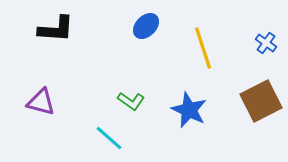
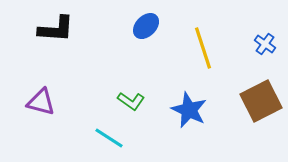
blue cross: moved 1 px left, 1 px down
cyan line: rotated 8 degrees counterclockwise
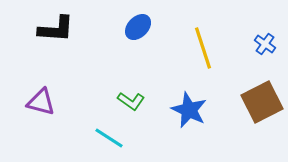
blue ellipse: moved 8 px left, 1 px down
brown square: moved 1 px right, 1 px down
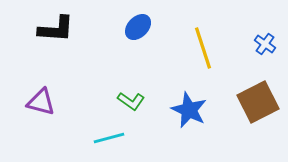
brown square: moved 4 px left
cyan line: rotated 48 degrees counterclockwise
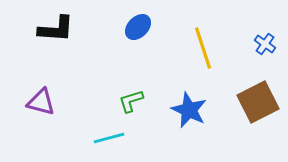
green L-shape: rotated 128 degrees clockwise
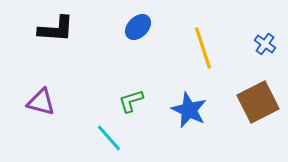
cyan line: rotated 64 degrees clockwise
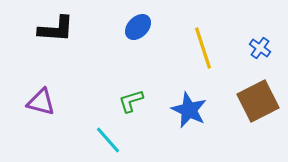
blue cross: moved 5 px left, 4 px down
brown square: moved 1 px up
cyan line: moved 1 px left, 2 px down
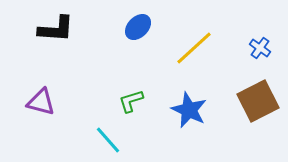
yellow line: moved 9 px left; rotated 66 degrees clockwise
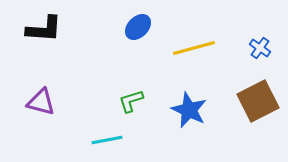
black L-shape: moved 12 px left
yellow line: rotated 27 degrees clockwise
cyan line: moved 1 px left; rotated 60 degrees counterclockwise
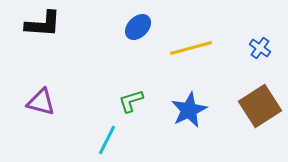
black L-shape: moved 1 px left, 5 px up
yellow line: moved 3 px left
brown square: moved 2 px right, 5 px down; rotated 6 degrees counterclockwise
blue star: rotated 21 degrees clockwise
cyan line: rotated 52 degrees counterclockwise
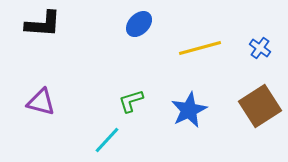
blue ellipse: moved 1 px right, 3 px up
yellow line: moved 9 px right
cyan line: rotated 16 degrees clockwise
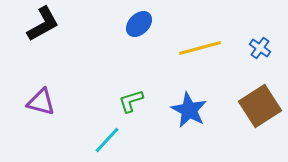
black L-shape: rotated 33 degrees counterclockwise
blue star: rotated 18 degrees counterclockwise
